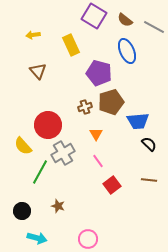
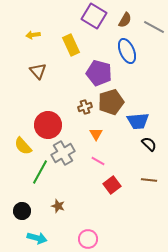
brown semicircle: rotated 98 degrees counterclockwise
pink line: rotated 24 degrees counterclockwise
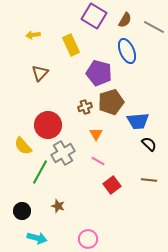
brown triangle: moved 2 px right, 2 px down; rotated 24 degrees clockwise
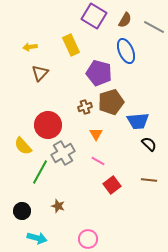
yellow arrow: moved 3 px left, 12 px down
blue ellipse: moved 1 px left
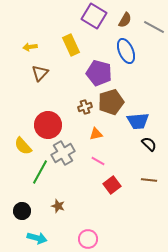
orange triangle: rotated 48 degrees clockwise
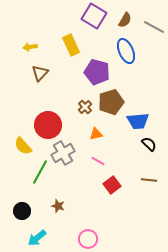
purple pentagon: moved 2 px left, 1 px up
brown cross: rotated 24 degrees counterclockwise
cyan arrow: rotated 126 degrees clockwise
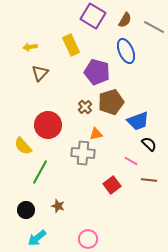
purple square: moved 1 px left
blue trapezoid: rotated 15 degrees counterclockwise
gray cross: moved 20 px right; rotated 35 degrees clockwise
pink line: moved 33 px right
black circle: moved 4 px right, 1 px up
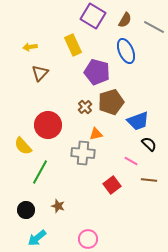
yellow rectangle: moved 2 px right
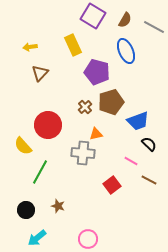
brown line: rotated 21 degrees clockwise
